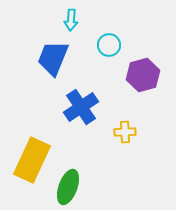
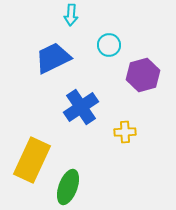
cyan arrow: moved 5 px up
blue trapezoid: rotated 42 degrees clockwise
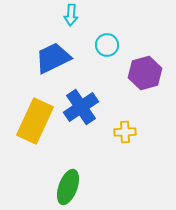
cyan circle: moved 2 px left
purple hexagon: moved 2 px right, 2 px up
yellow rectangle: moved 3 px right, 39 px up
